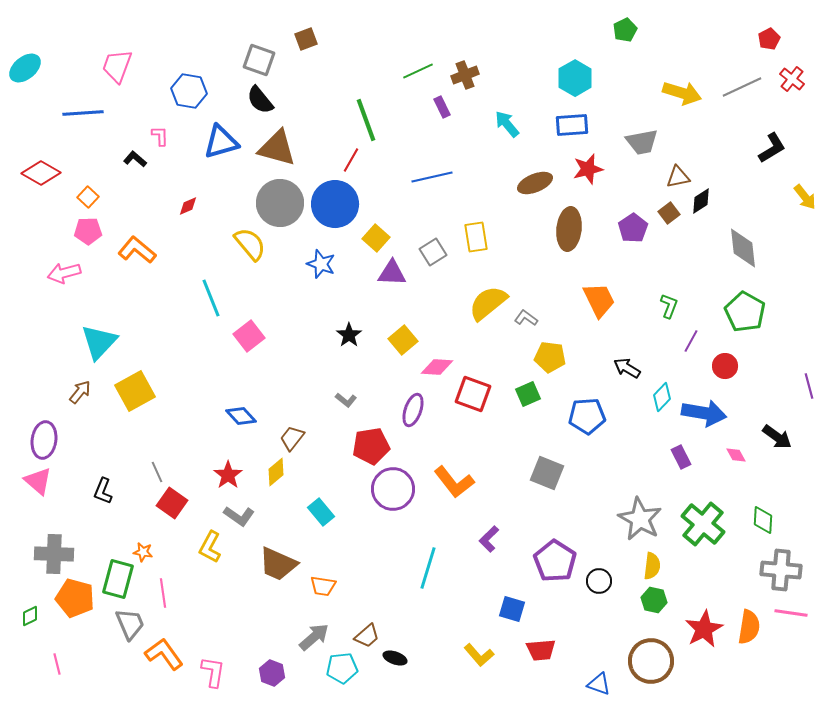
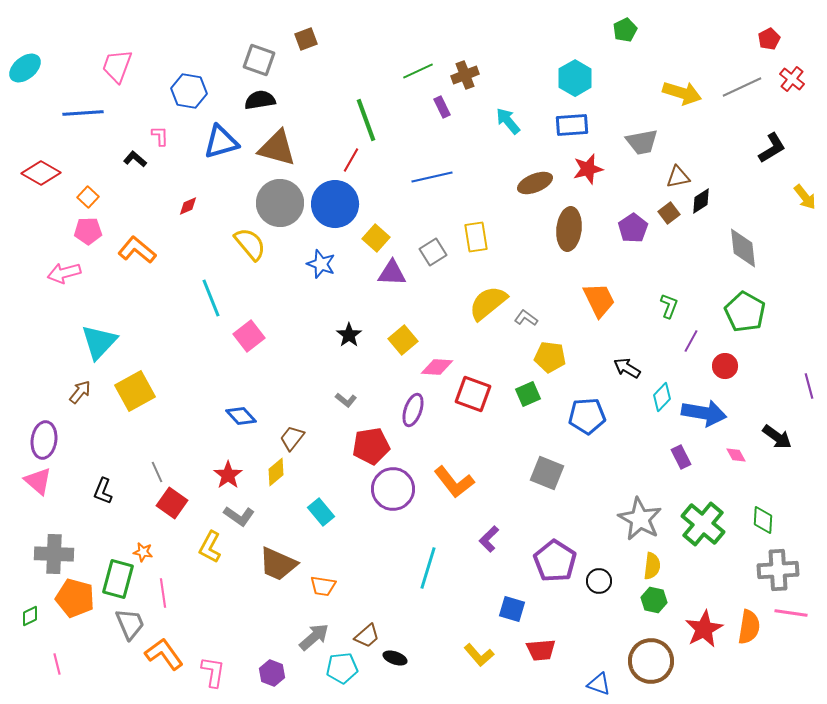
black semicircle at (260, 100): rotated 120 degrees clockwise
cyan arrow at (507, 124): moved 1 px right, 3 px up
gray cross at (781, 570): moved 3 px left; rotated 9 degrees counterclockwise
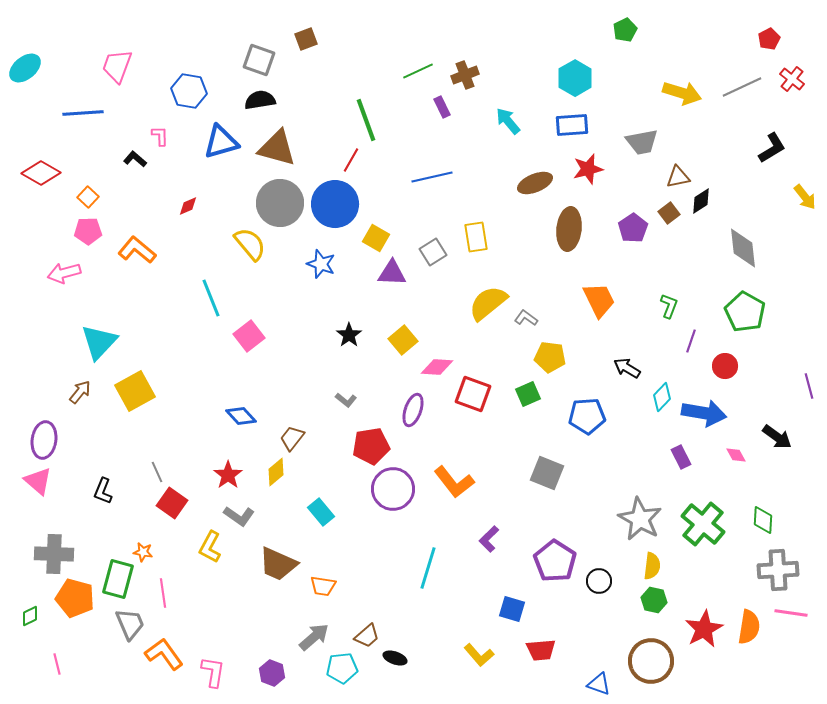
yellow square at (376, 238): rotated 12 degrees counterclockwise
purple line at (691, 341): rotated 10 degrees counterclockwise
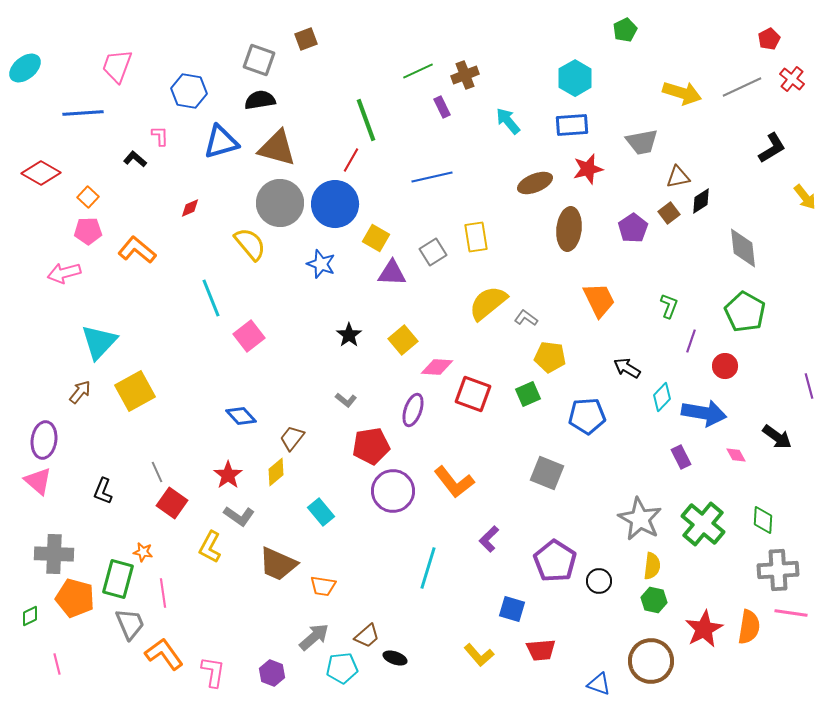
red diamond at (188, 206): moved 2 px right, 2 px down
purple circle at (393, 489): moved 2 px down
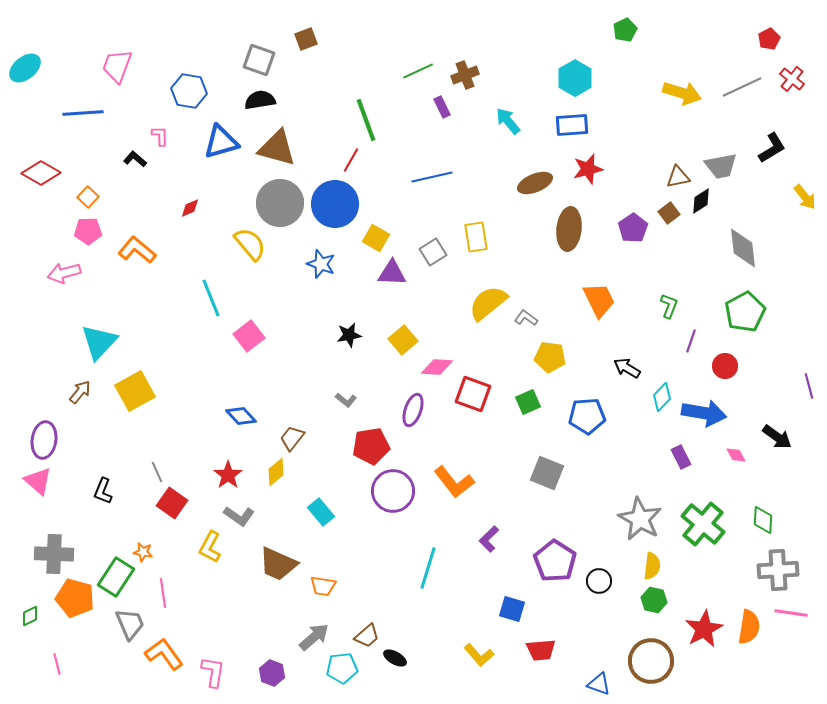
gray trapezoid at (642, 142): moved 79 px right, 24 px down
green pentagon at (745, 312): rotated 15 degrees clockwise
black star at (349, 335): rotated 25 degrees clockwise
green square at (528, 394): moved 8 px down
green rectangle at (118, 579): moved 2 px left, 2 px up; rotated 18 degrees clockwise
black ellipse at (395, 658): rotated 10 degrees clockwise
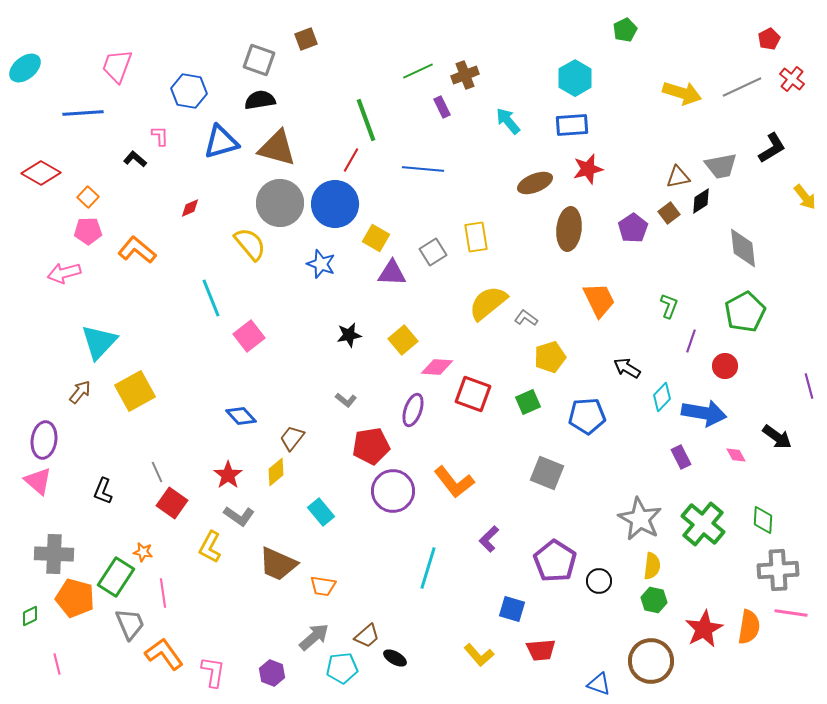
blue line at (432, 177): moved 9 px left, 8 px up; rotated 18 degrees clockwise
yellow pentagon at (550, 357): rotated 24 degrees counterclockwise
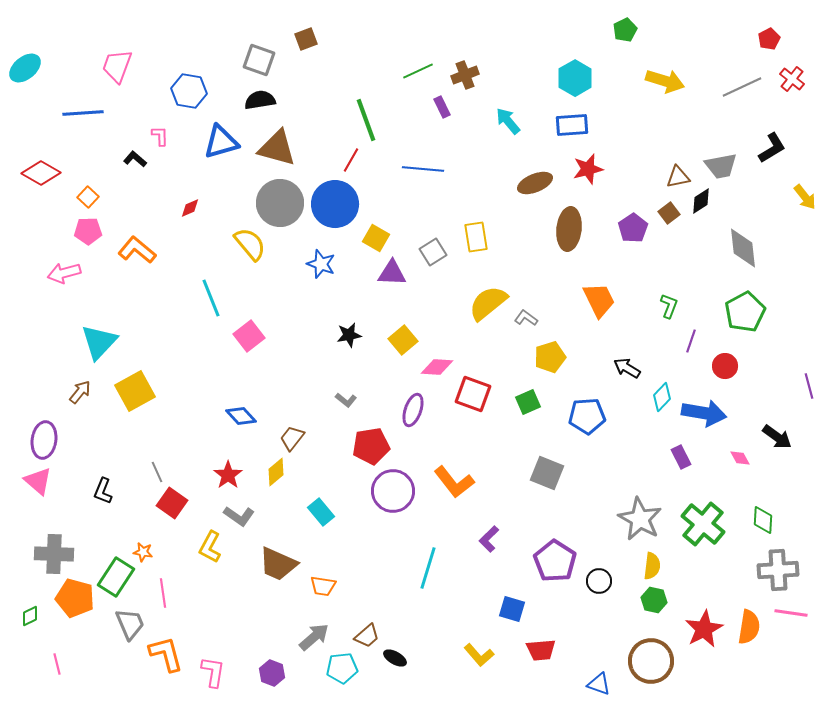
yellow arrow at (682, 93): moved 17 px left, 12 px up
pink diamond at (736, 455): moved 4 px right, 3 px down
orange L-shape at (164, 654): moved 2 px right; rotated 21 degrees clockwise
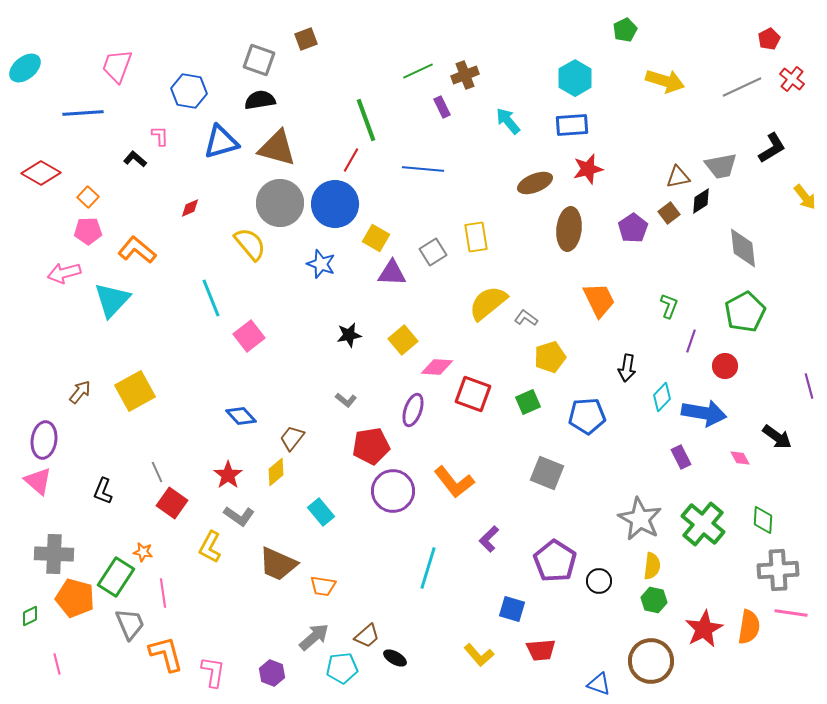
cyan triangle at (99, 342): moved 13 px right, 42 px up
black arrow at (627, 368): rotated 112 degrees counterclockwise
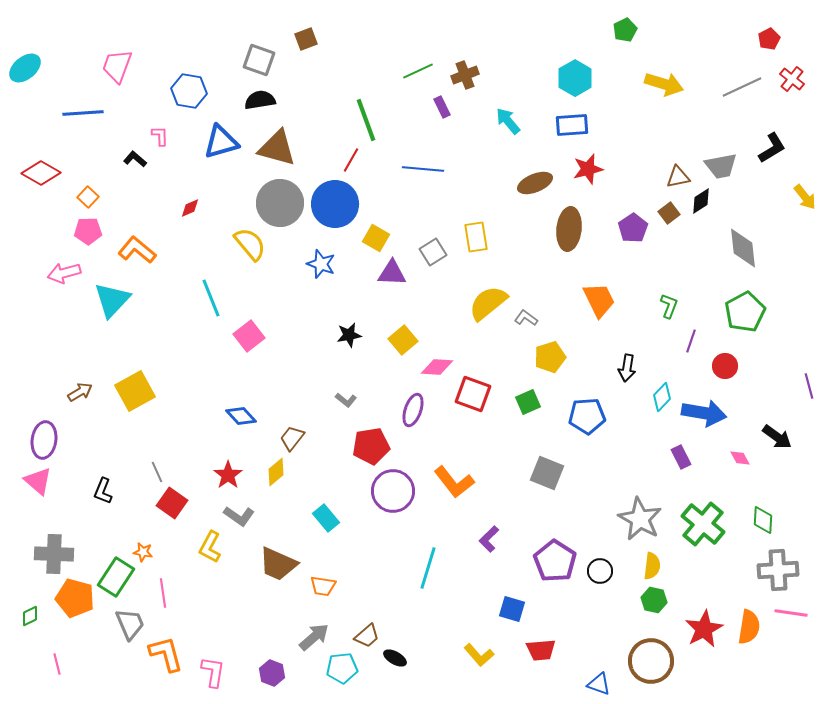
yellow arrow at (665, 81): moved 1 px left, 3 px down
brown arrow at (80, 392): rotated 20 degrees clockwise
cyan rectangle at (321, 512): moved 5 px right, 6 px down
black circle at (599, 581): moved 1 px right, 10 px up
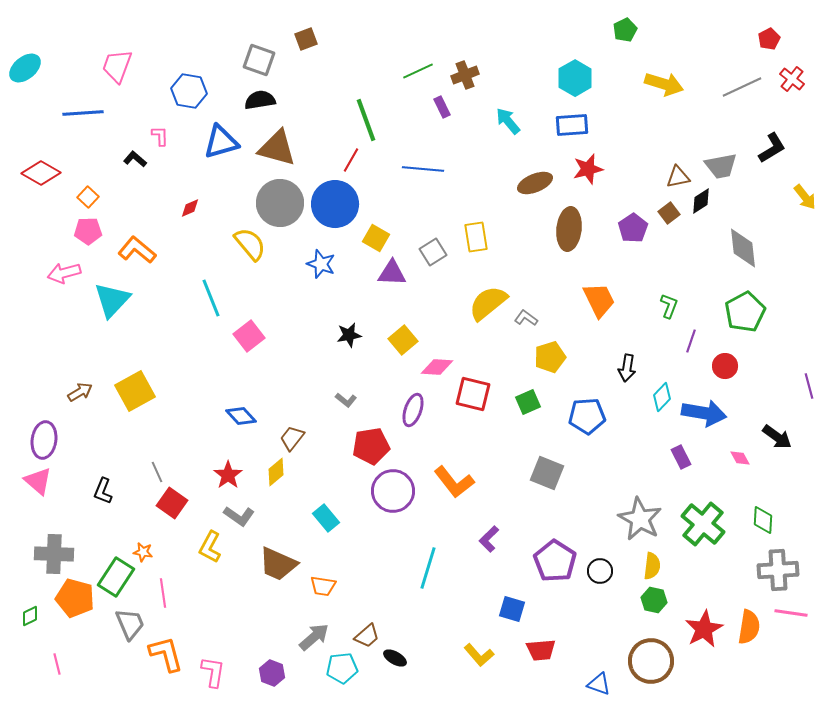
red square at (473, 394): rotated 6 degrees counterclockwise
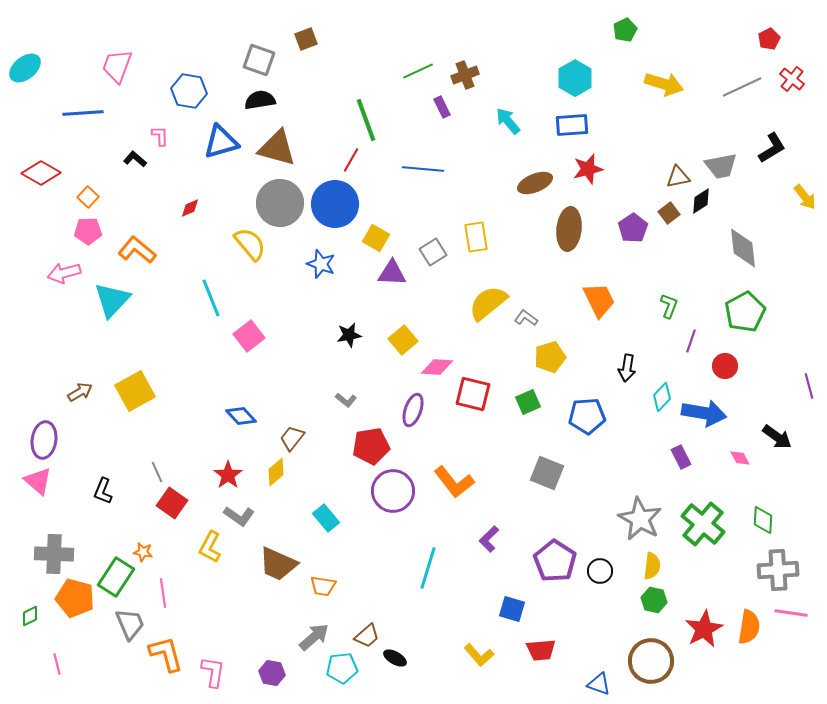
purple hexagon at (272, 673): rotated 10 degrees counterclockwise
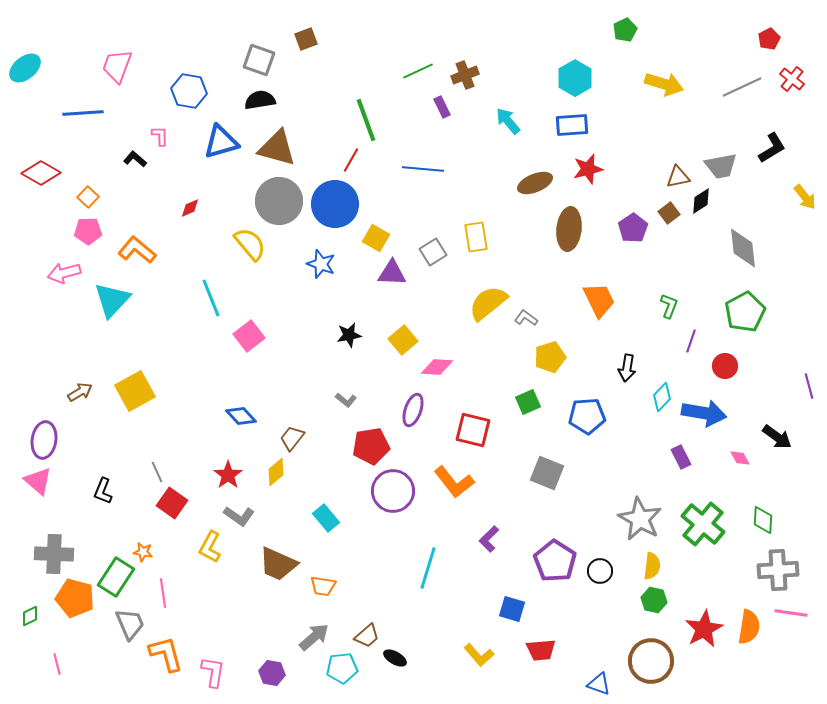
gray circle at (280, 203): moved 1 px left, 2 px up
red square at (473, 394): moved 36 px down
